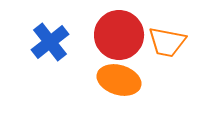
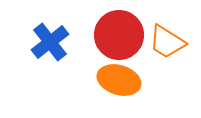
orange trapezoid: rotated 21 degrees clockwise
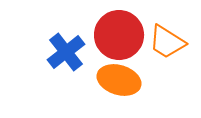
blue cross: moved 16 px right, 10 px down
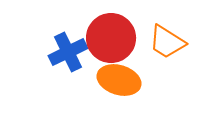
red circle: moved 8 px left, 3 px down
blue cross: moved 2 px right; rotated 12 degrees clockwise
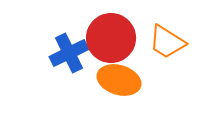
blue cross: moved 1 px right, 1 px down
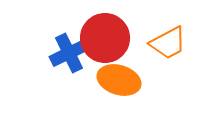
red circle: moved 6 px left
orange trapezoid: moved 1 px right, 1 px down; rotated 60 degrees counterclockwise
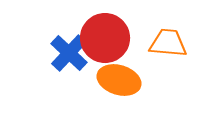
orange trapezoid: rotated 147 degrees counterclockwise
blue cross: rotated 21 degrees counterclockwise
